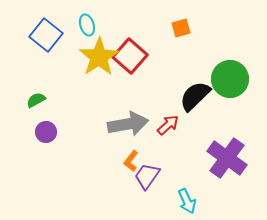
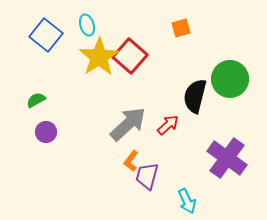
black semicircle: rotated 32 degrees counterclockwise
gray arrow: rotated 33 degrees counterclockwise
purple trapezoid: rotated 20 degrees counterclockwise
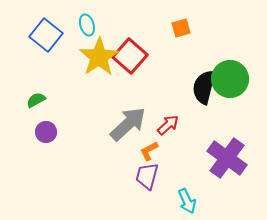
black semicircle: moved 9 px right, 9 px up
orange L-shape: moved 18 px right, 10 px up; rotated 25 degrees clockwise
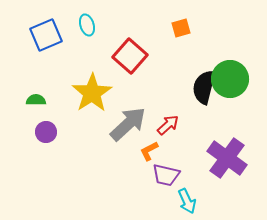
blue square: rotated 28 degrees clockwise
yellow star: moved 7 px left, 36 px down
green semicircle: rotated 30 degrees clockwise
purple trapezoid: moved 19 px right, 1 px up; rotated 92 degrees counterclockwise
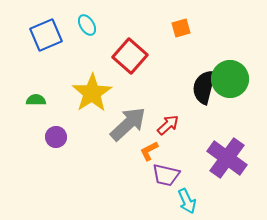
cyan ellipse: rotated 15 degrees counterclockwise
purple circle: moved 10 px right, 5 px down
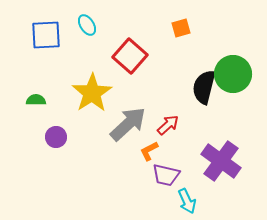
blue square: rotated 20 degrees clockwise
green circle: moved 3 px right, 5 px up
purple cross: moved 6 px left, 3 px down
